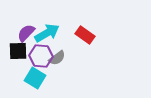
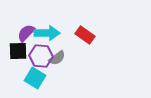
cyan arrow: rotated 30 degrees clockwise
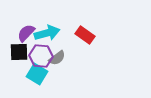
cyan arrow: rotated 15 degrees counterclockwise
black square: moved 1 px right, 1 px down
cyan square: moved 2 px right, 4 px up
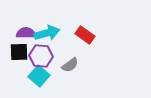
purple semicircle: rotated 48 degrees clockwise
gray semicircle: moved 13 px right, 7 px down
cyan square: moved 2 px right, 2 px down; rotated 10 degrees clockwise
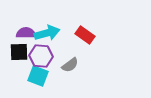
cyan square: moved 1 px left; rotated 20 degrees counterclockwise
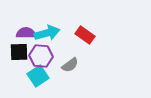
cyan square: rotated 35 degrees clockwise
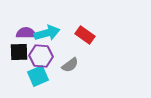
cyan square: rotated 10 degrees clockwise
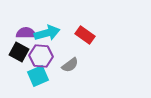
black square: rotated 30 degrees clockwise
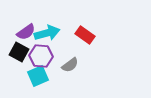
purple semicircle: moved 1 px up; rotated 144 degrees clockwise
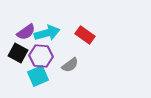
black square: moved 1 px left, 1 px down
